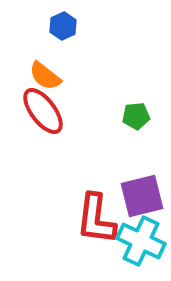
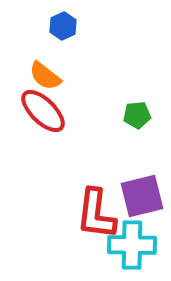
red ellipse: rotated 9 degrees counterclockwise
green pentagon: moved 1 px right, 1 px up
red L-shape: moved 5 px up
cyan cross: moved 9 px left, 4 px down; rotated 24 degrees counterclockwise
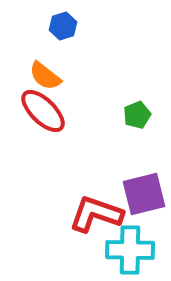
blue hexagon: rotated 8 degrees clockwise
green pentagon: rotated 16 degrees counterclockwise
purple square: moved 2 px right, 2 px up
red L-shape: rotated 102 degrees clockwise
cyan cross: moved 2 px left, 5 px down
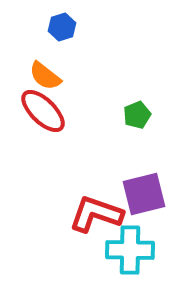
blue hexagon: moved 1 px left, 1 px down
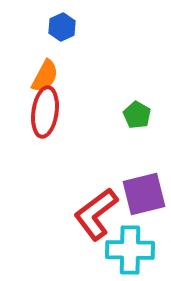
blue hexagon: rotated 8 degrees counterclockwise
orange semicircle: rotated 100 degrees counterclockwise
red ellipse: moved 2 px right, 1 px down; rotated 54 degrees clockwise
green pentagon: rotated 20 degrees counterclockwise
red L-shape: rotated 56 degrees counterclockwise
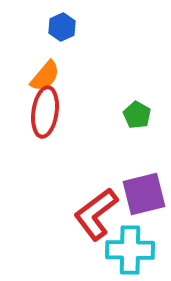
orange semicircle: rotated 12 degrees clockwise
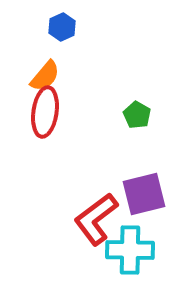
red L-shape: moved 5 px down
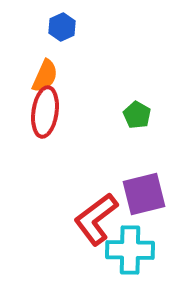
orange semicircle: rotated 16 degrees counterclockwise
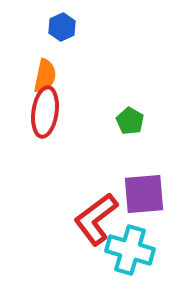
orange semicircle: rotated 12 degrees counterclockwise
green pentagon: moved 7 px left, 6 px down
purple square: rotated 9 degrees clockwise
cyan cross: rotated 15 degrees clockwise
